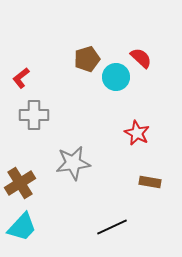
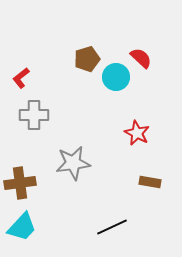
brown cross: rotated 24 degrees clockwise
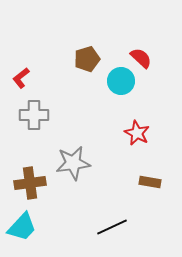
cyan circle: moved 5 px right, 4 px down
brown cross: moved 10 px right
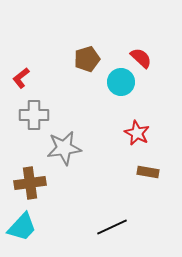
cyan circle: moved 1 px down
gray star: moved 9 px left, 15 px up
brown rectangle: moved 2 px left, 10 px up
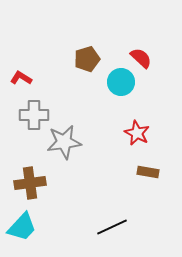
red L-shape: rotated 70 degrees clockwise
gray star: moved 6 px up
